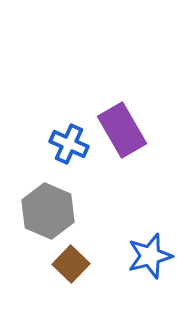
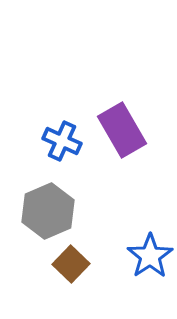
blue cross: moved 7 px left, 3 px up
gray hexagon: rotated 14 degrees clockwise
blue star: rotated 18 degrees counterclockwise
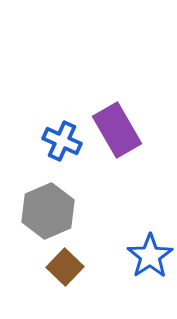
purple rectangle: moved 5 px left
brown square: moved 6 px left, 3 px down
